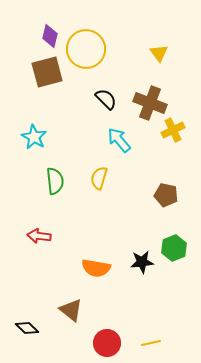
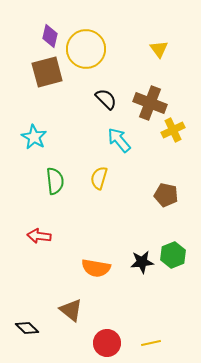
yellow triangle: moved 4 px up
green hexagon: moved 1 px left, 7 px down
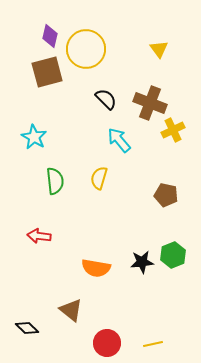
yellow line: moved 2 px right, 1 px down
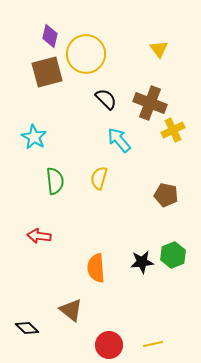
yellow circle: moved 5 px down
orange semicircle: rotated 76 degrees clockwise
red circle: moved 2 px right, 2 px down
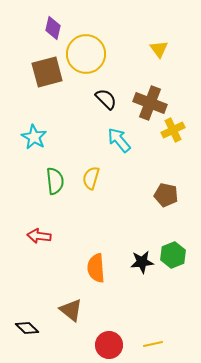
purple diamond: moved 3 px right, 8 px up
yellow semicircle: moved 8 px left
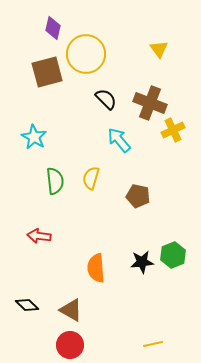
brown pentagon: moved 28 px left, 1 px down
brown triangle: rotated 10 degrees counterclockwise
black diamond: moved 23 px up
red circle: moved 39 px left
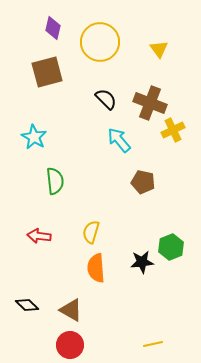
yellow circle: moved 14 px right, 12 px up
yellow semicircle: moved 54 px down
brown pentagon: moved 5 px right, 14 px up
green hexagon: moved 2 px left, 8 px up
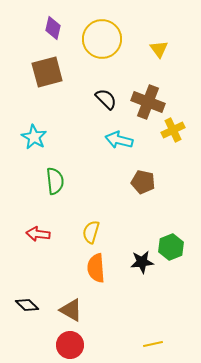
yellow circle: moved 2 px right, 3 px up
brown cross: moved 2 px left, 1 px up
cyan arrow: rotated 36 degrees counterclockwise
red arrow: moved 1 px left, 2 px up
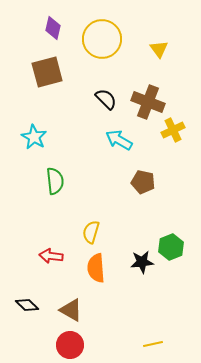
cyan arrow: rotated 16 degrees clockwise
red arrow: moved 13 px right, 22 px down
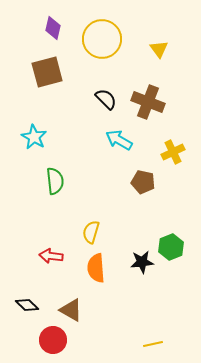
yellow cross: moved 22 px down
red circle: moved 17 px left, 5 px up
